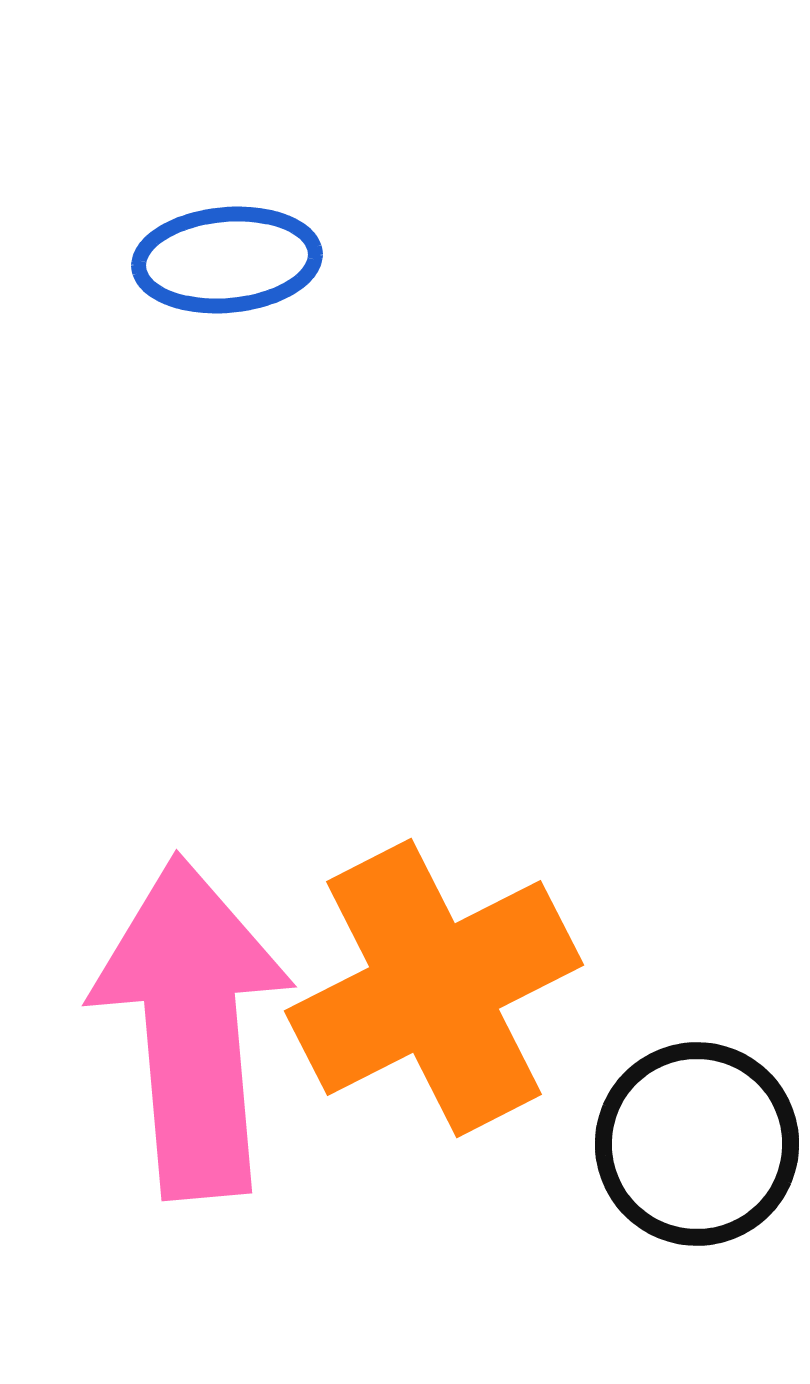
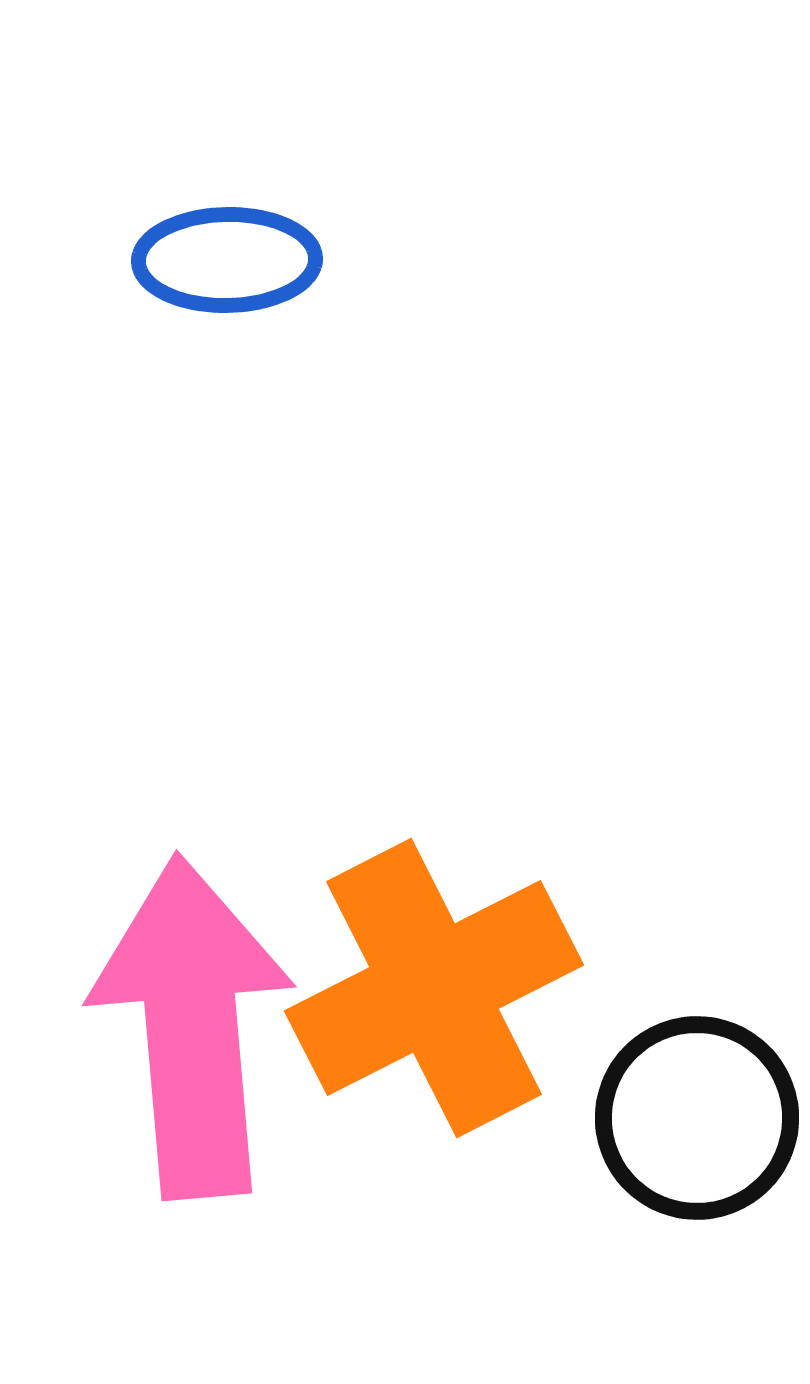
blue ellipse: rotated 4 degrees clockwise
black circle: moved 26 px up
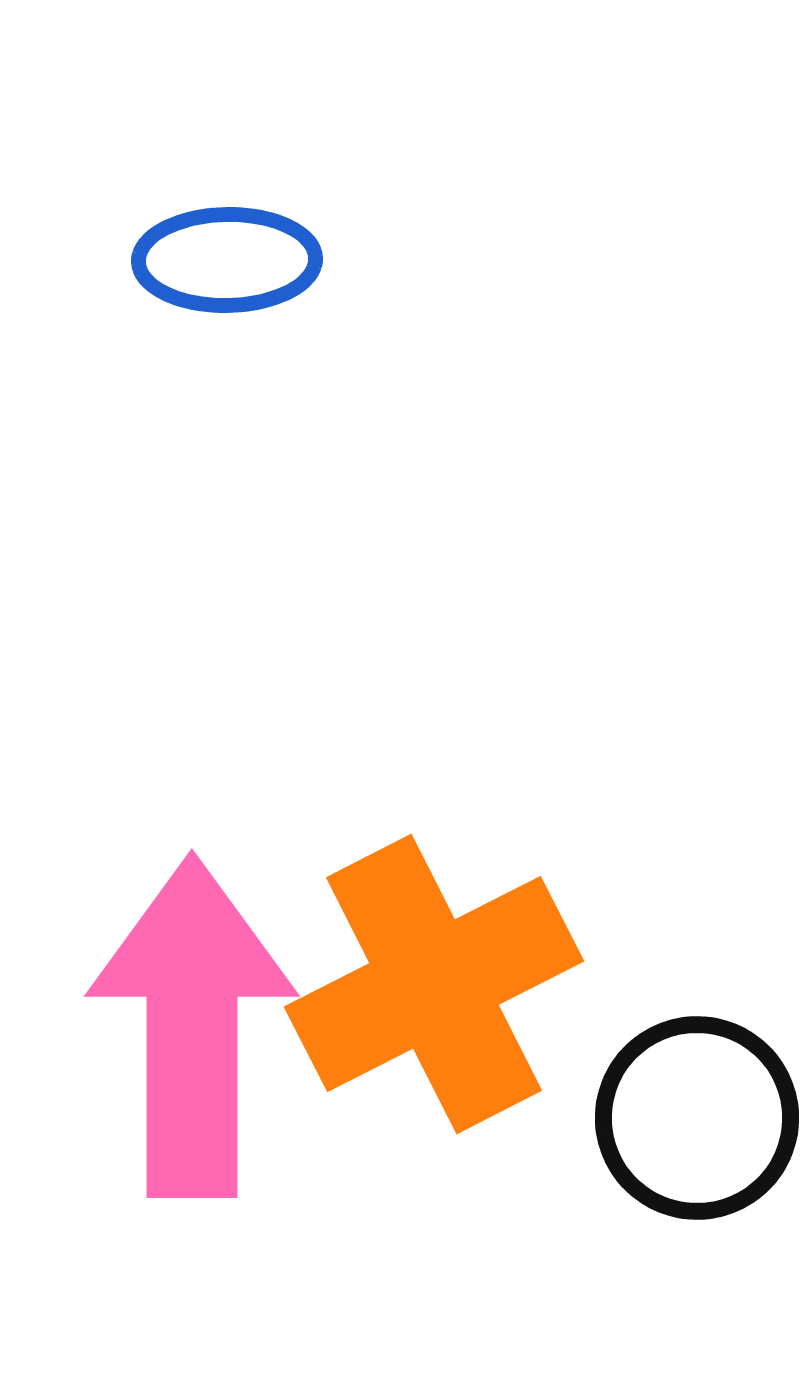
orange cross: moved 4 px up
pink arrow: rotated 5 degrees clockwise
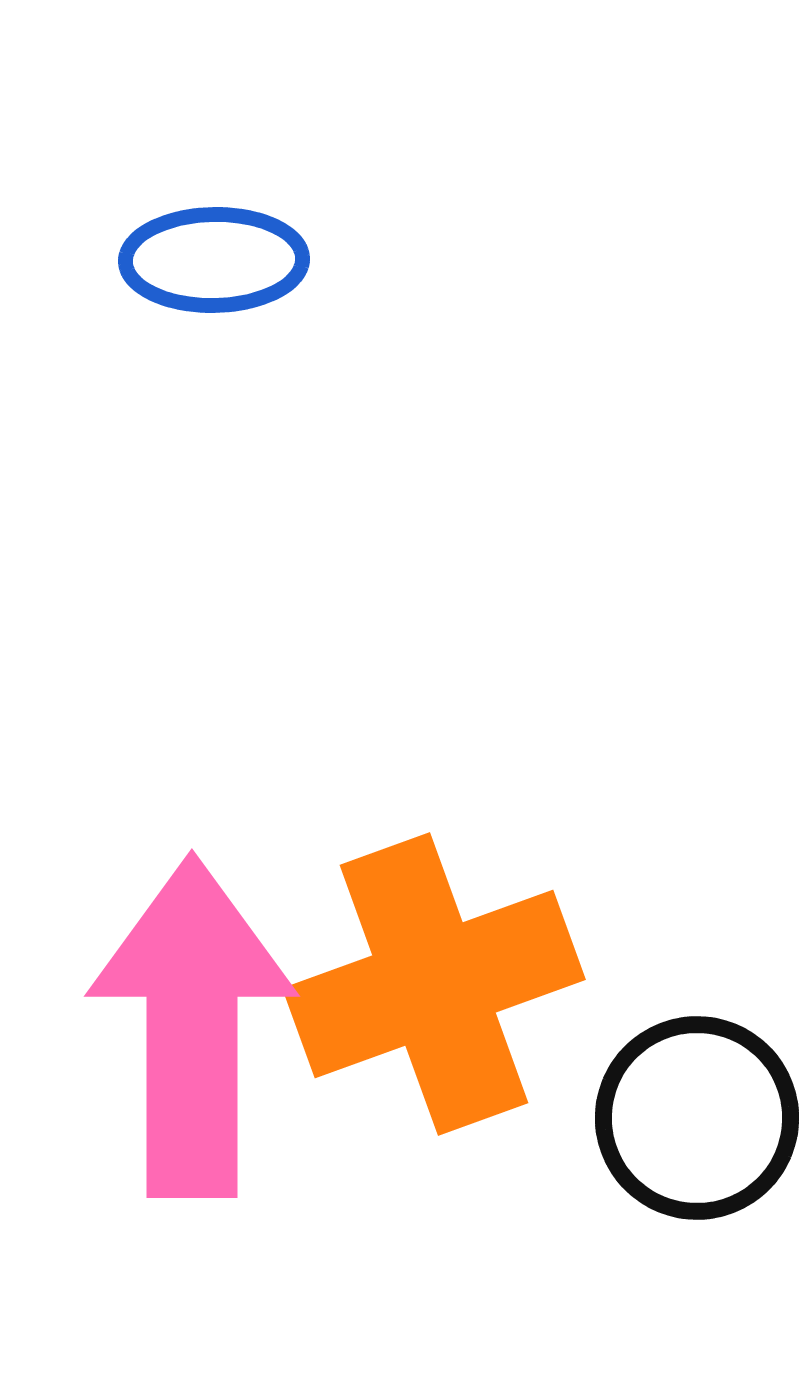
blue ellipse: moved 13 px left
orange cross: rotated 7 degrees clockwise
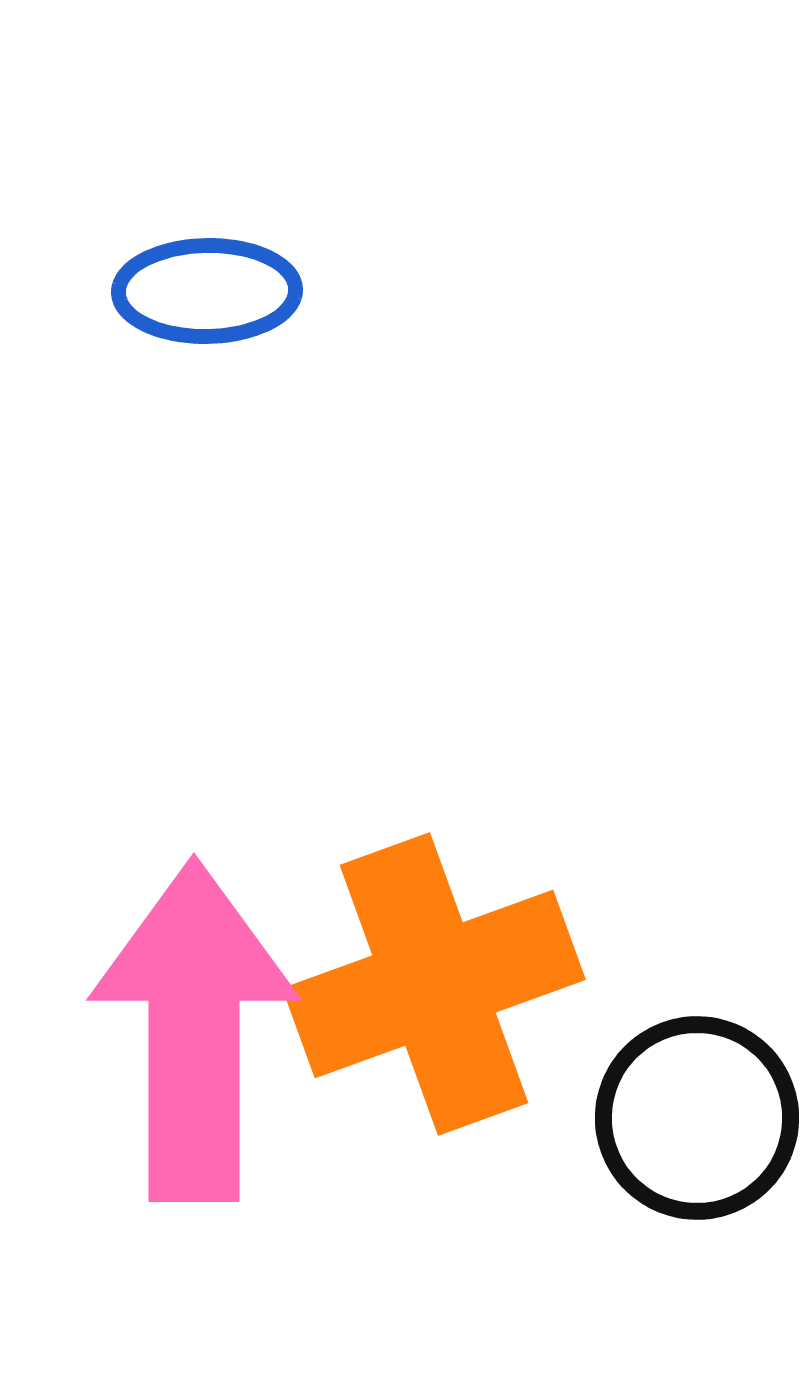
blue ellipse: moved 7 px left, 31 px down
pink arrow: moved 2 px right, 4 px down
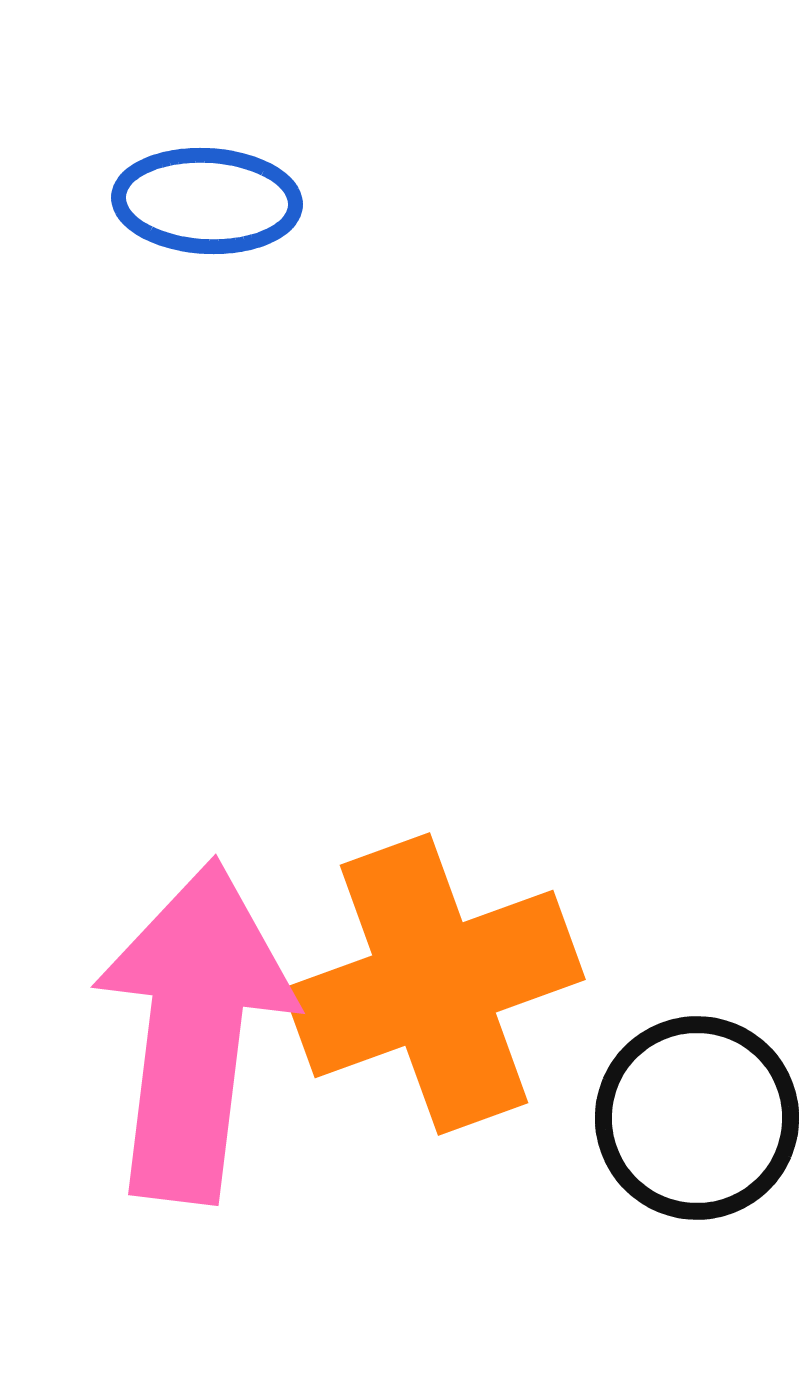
blue ellipse: moved 90 px up; rotated 4 degrees clockwise
pink arrow: rotated 7 degrees clockwise
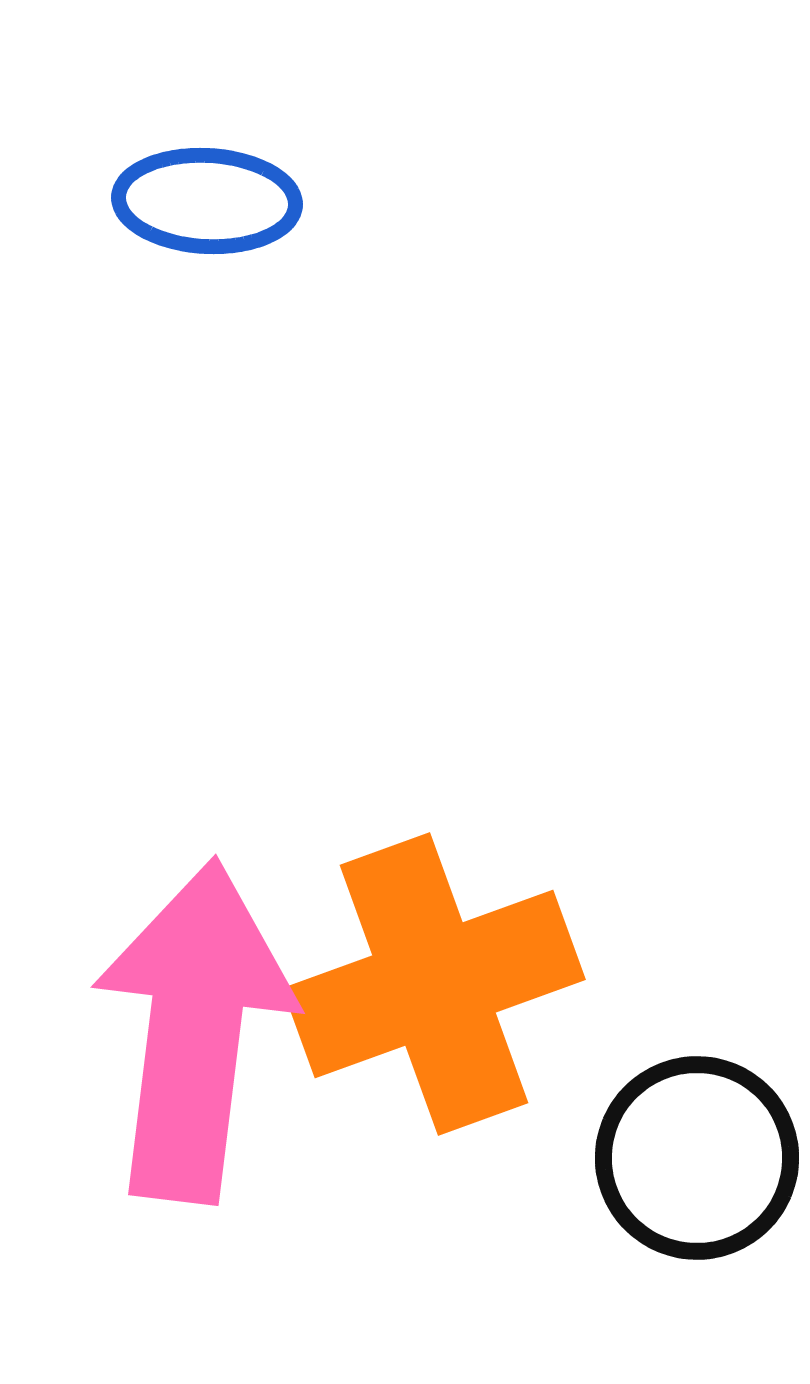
black circle: moved 40 px down
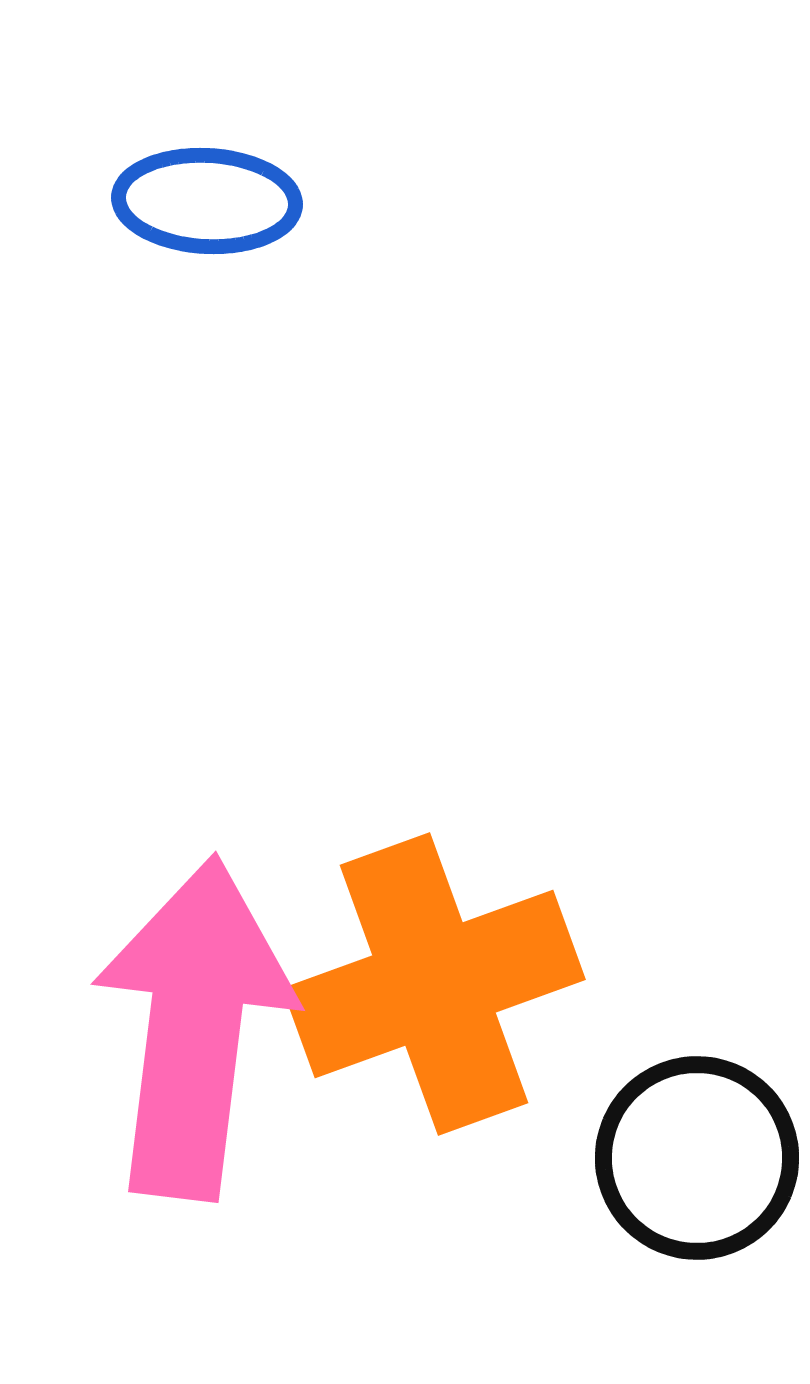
pink arrow: moved 3 px up
